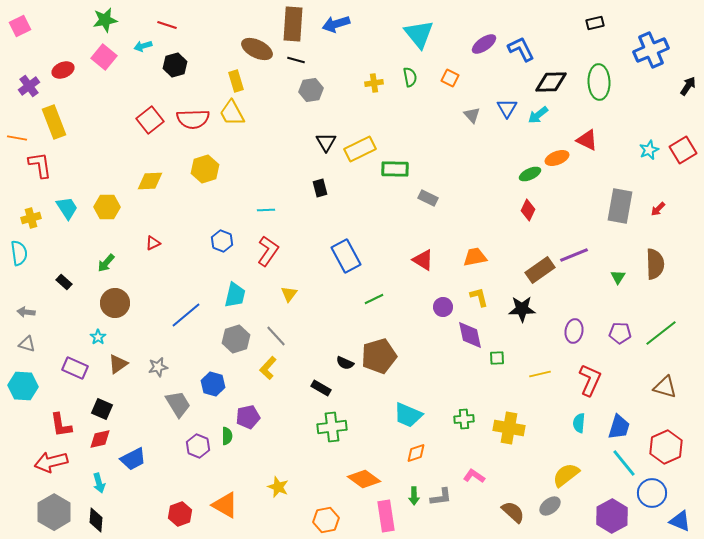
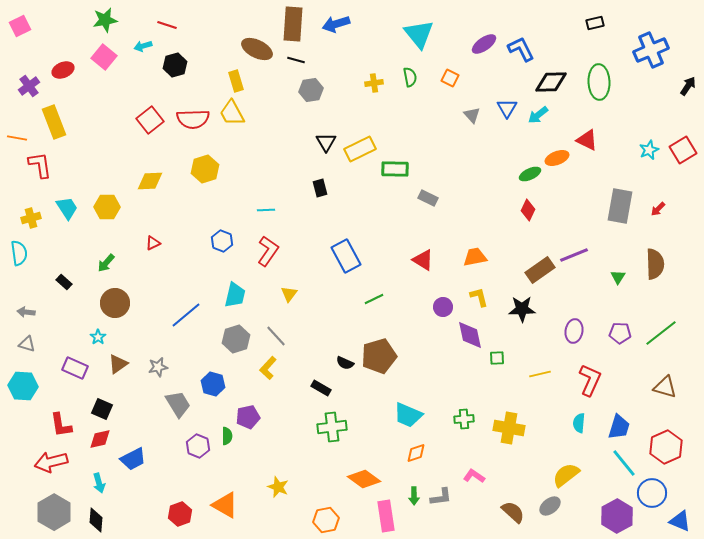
purple hexagon at (612, 516): moved 5 px right
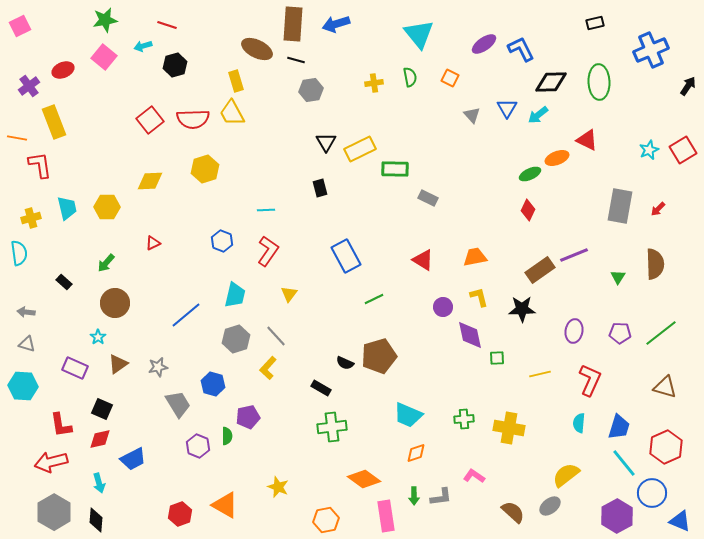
cyan trapezoid at (67, 208): rotated 20 degrees clockwise
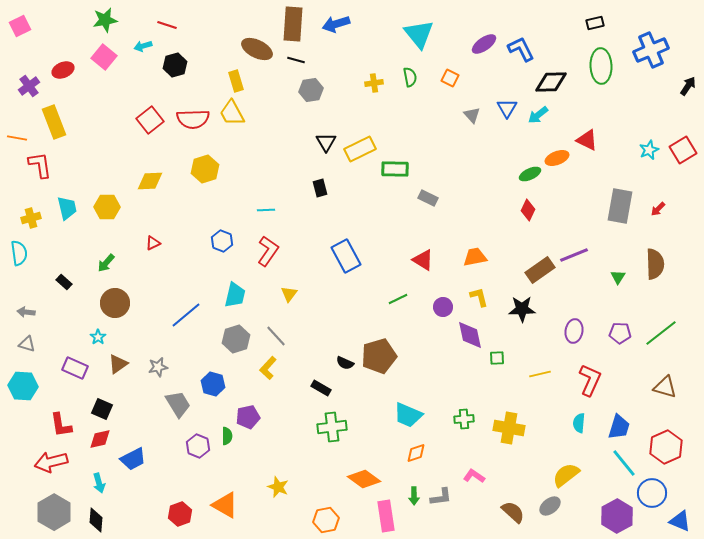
green ellipse at (599, 82): moved 2 px right, 16 px up
green line at (374, 299): moved 24 px right
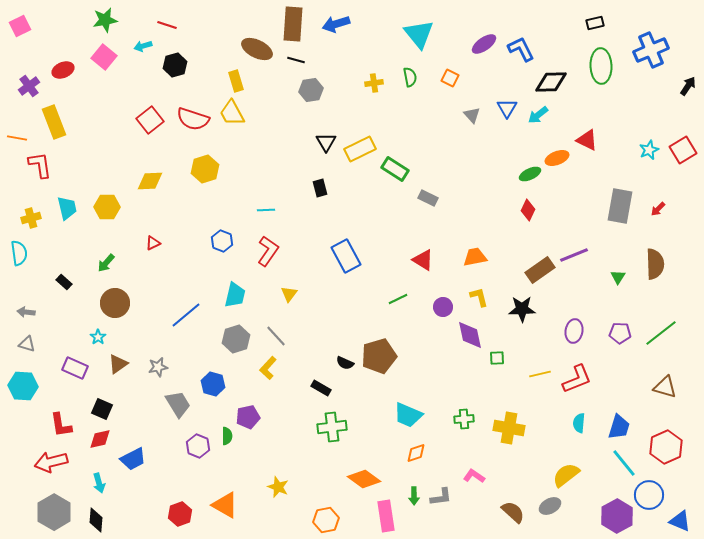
red semicircle at (193, 119): rotated 20 degrees clockwise
green rectangle at (395, 169): rotated 32 degrees clockwise
red L-shape at (590, 380): moved 13 px left, 1 px up; rotated 44 degrees clockwise
blue circle at (652, 493): moved 3 px left, 2 px down
gray ellipse at (550, 506): rotated 10 degrees clockwise
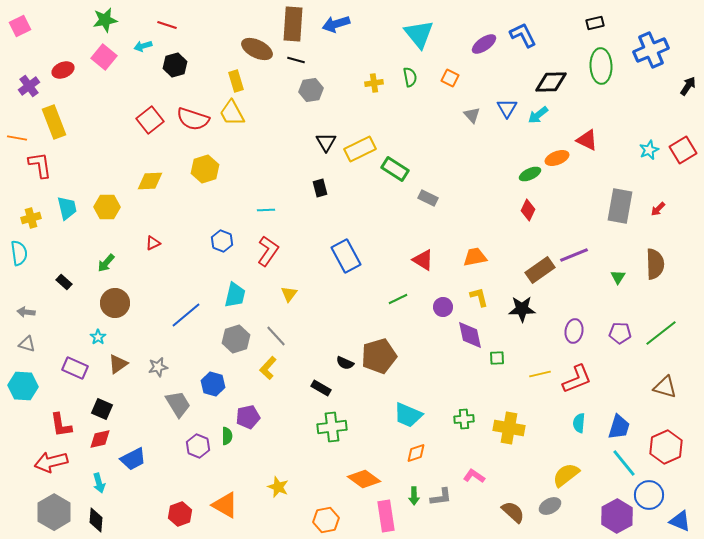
blue L-shape at (521, 49): moved 2 px right, 14 px up
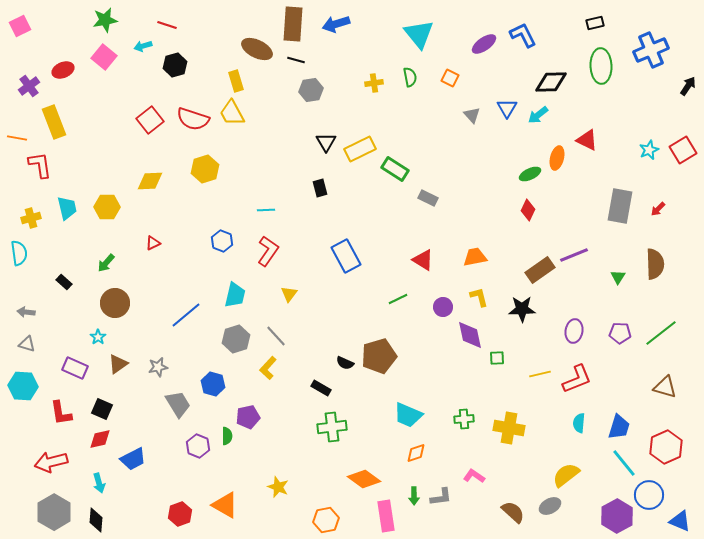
orange ellipse at (557, 158): rotated 55 degrees counterclockwise
red L-shape at (61, 425): moved 12 px up
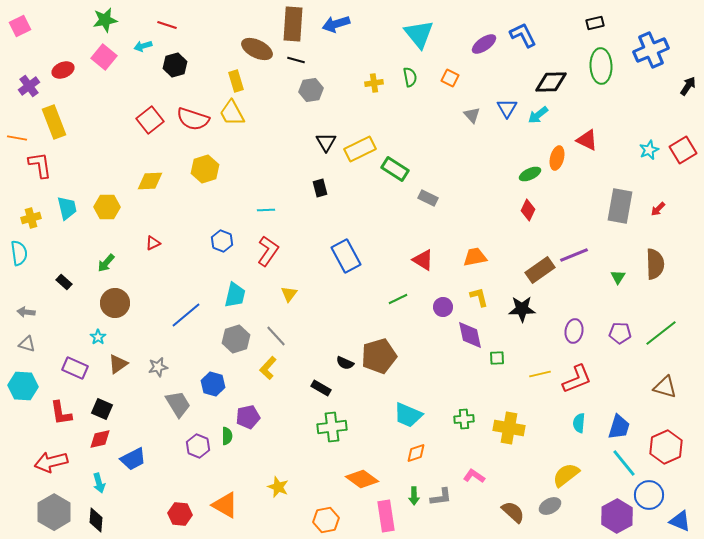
orange diamond at (364, 479): moved 2 px left
red hexagon at (180, 514): rotated 25 degrees clockwise
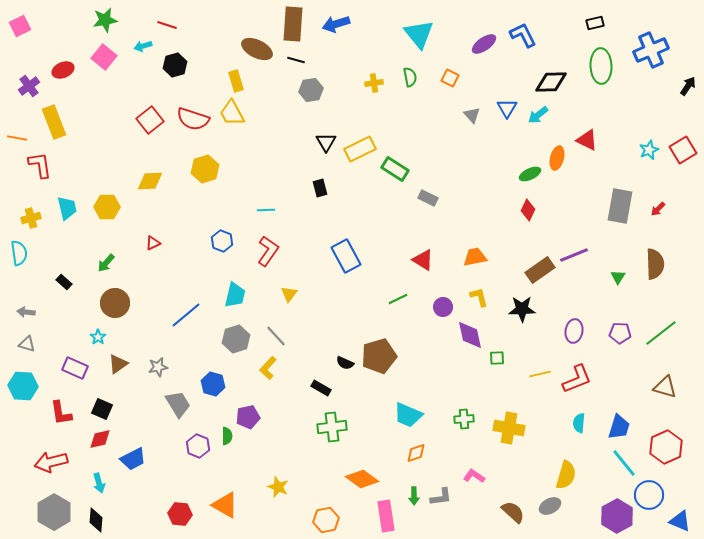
yellow semicircle at (566, 475): rotated 144 degrees clockwise
